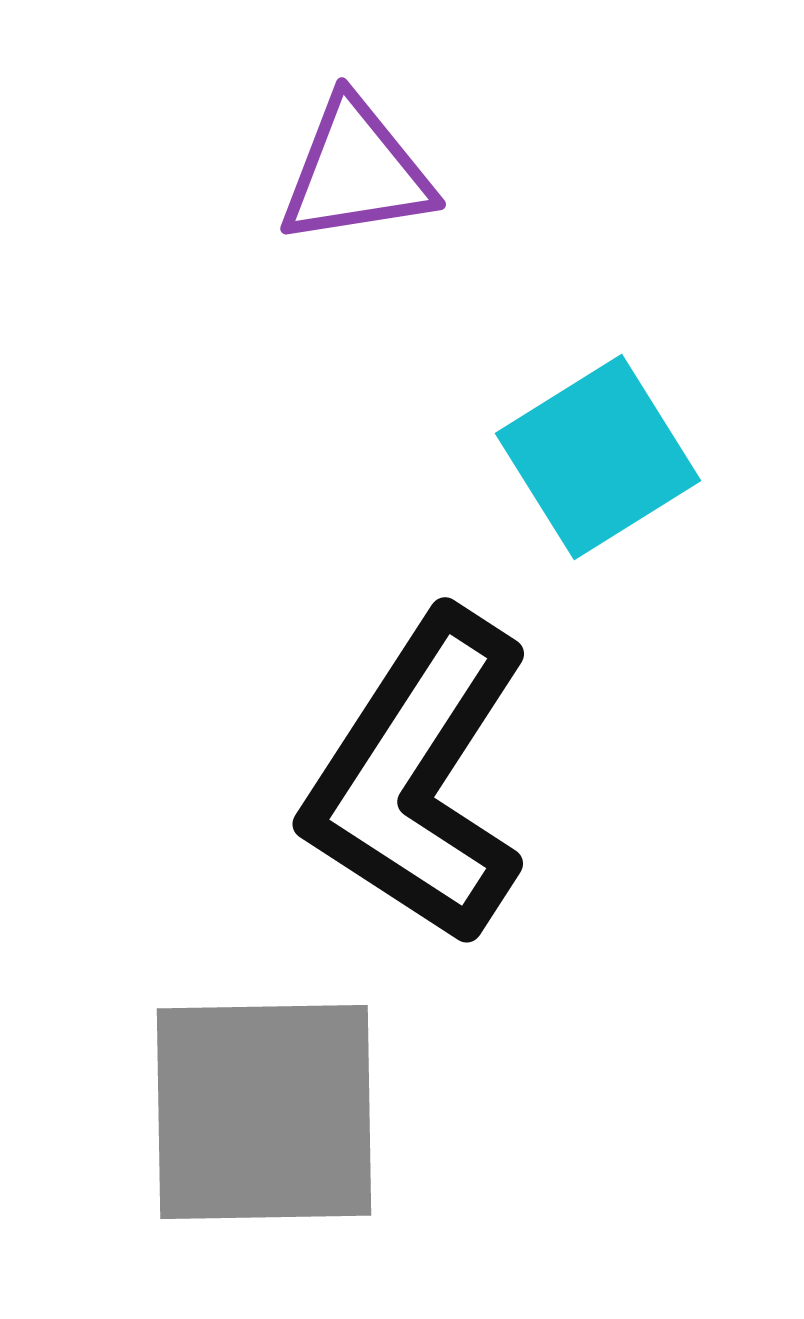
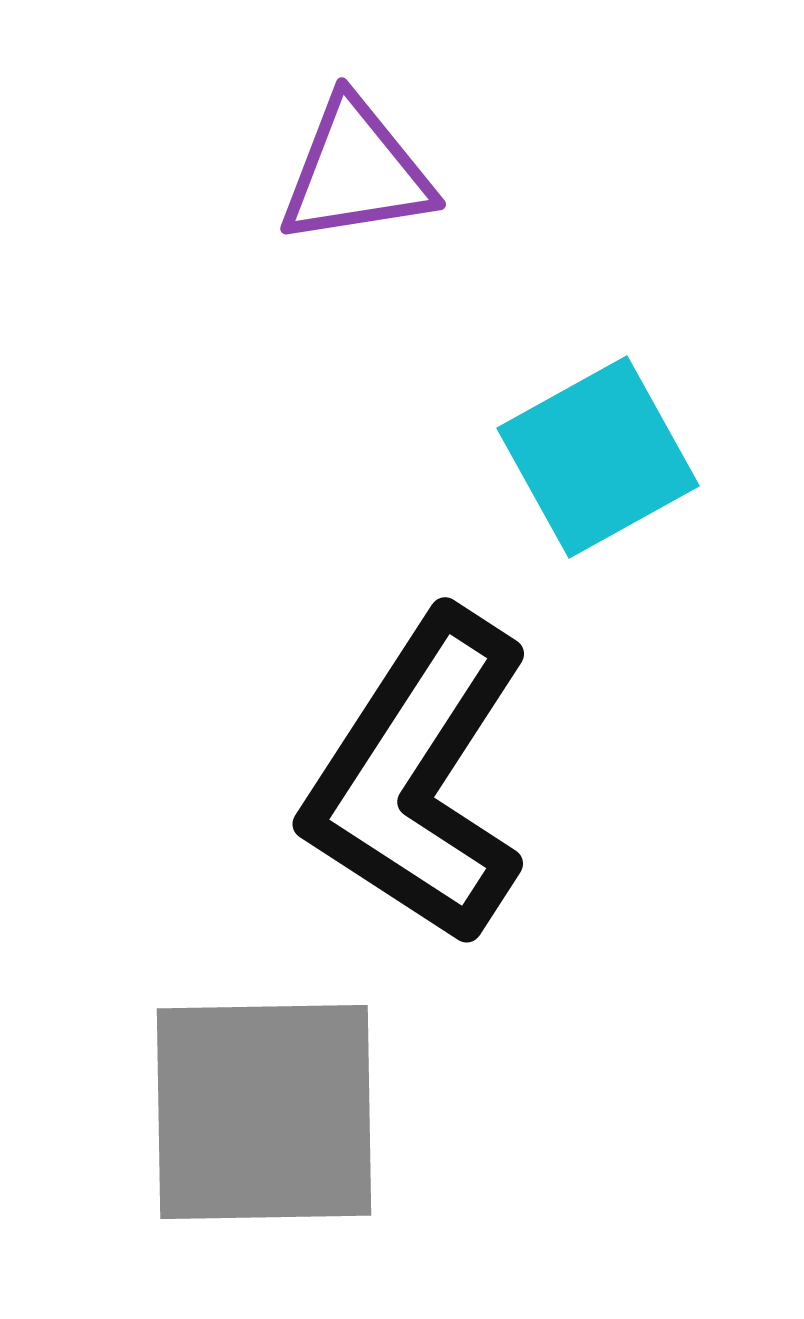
cyan square: rotated 3 degrees clockwise
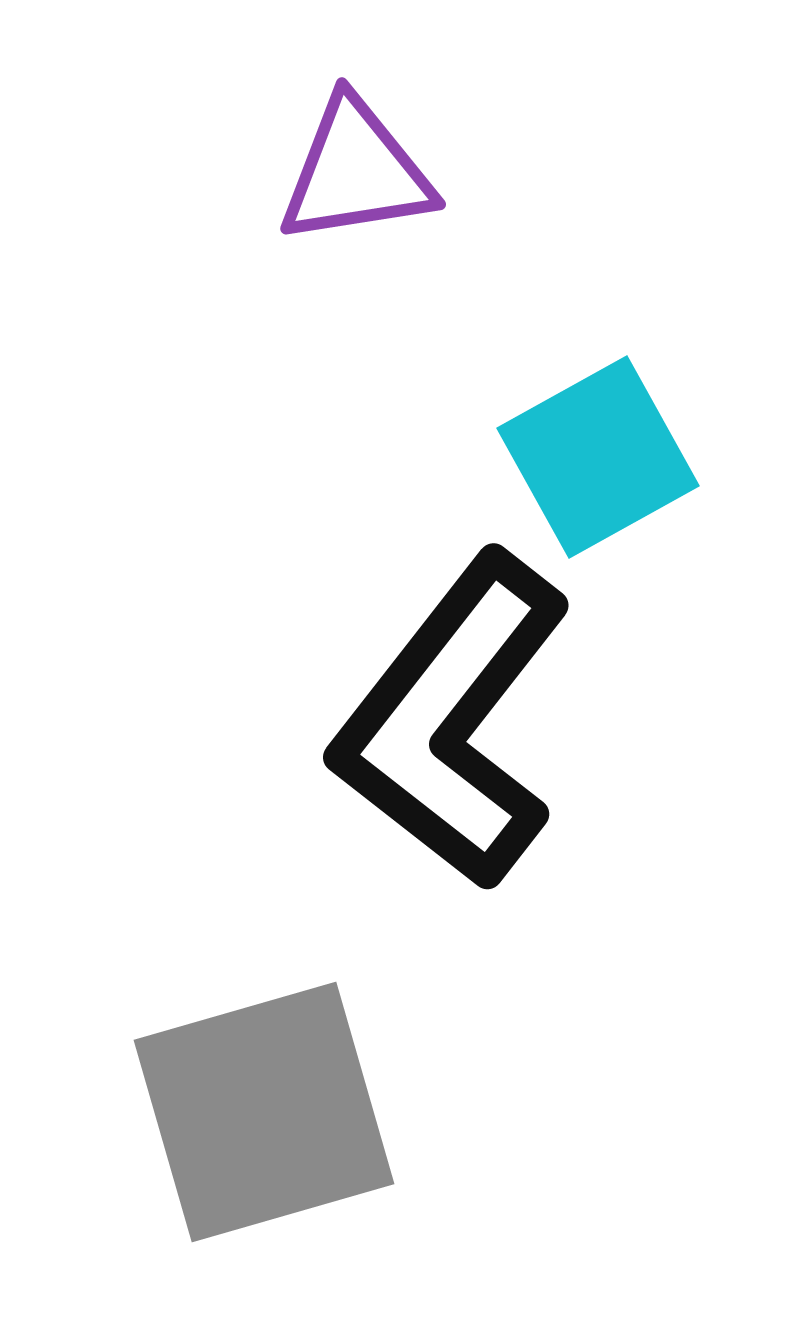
black L-shape: moved 34 px right, 57 px up; rotated 5 degrees clockwise
gray square: rotated 15 degrees counterclockwise
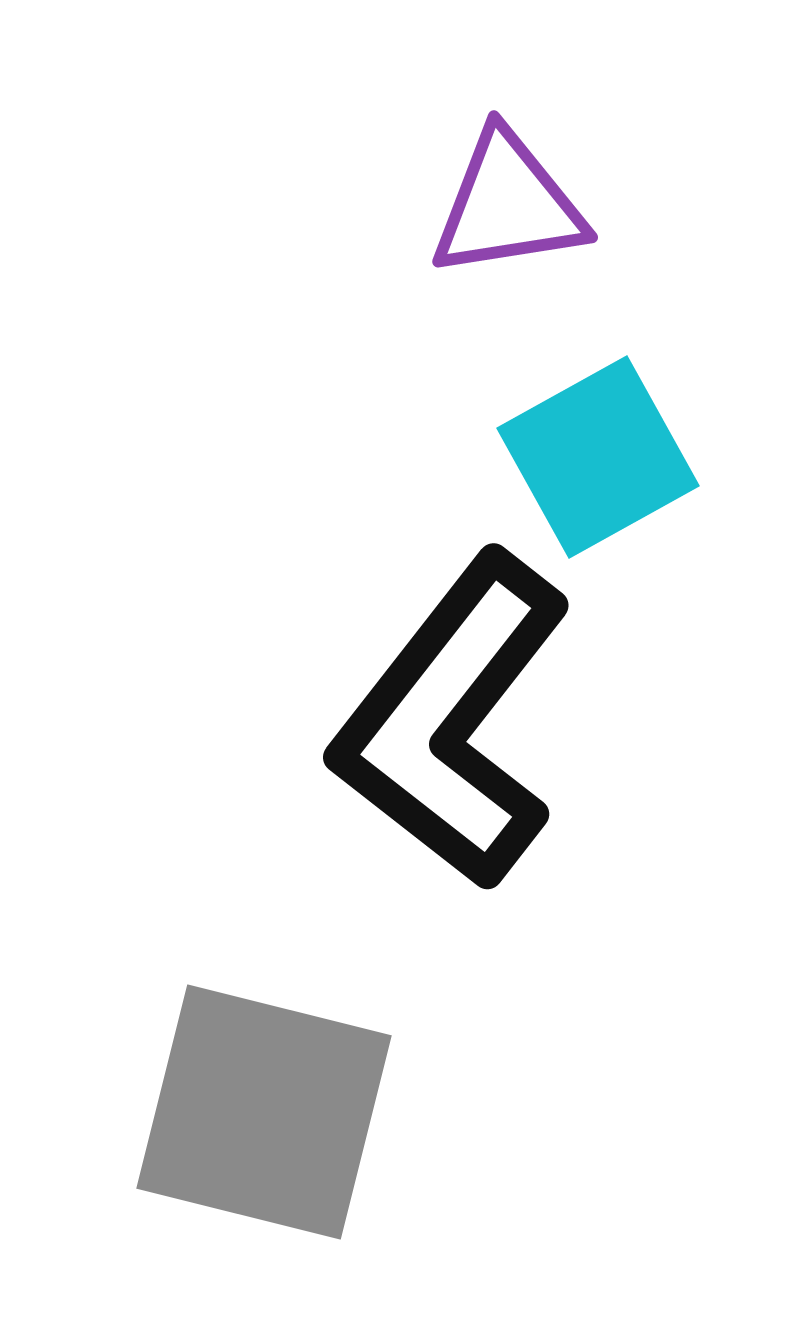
purple triangle: moved 152 px right, 33 px down
gray square: rotated 30 degrees clockwise
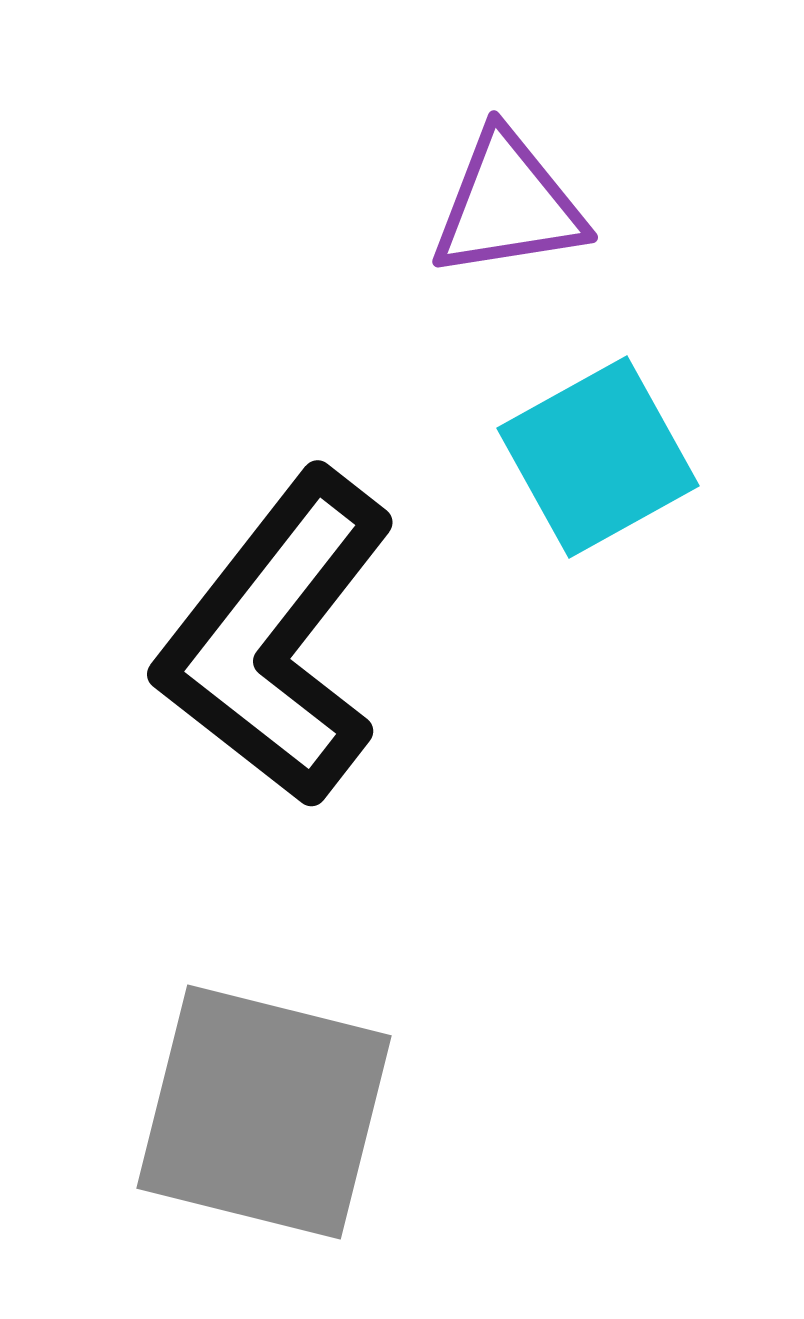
black L-shape: moved 176 px left, 83 px up
